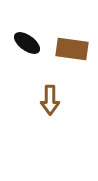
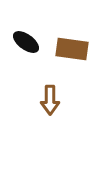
black ellipse: moved 1 px left, 1 px up
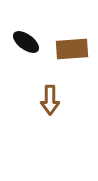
brown rectangle: rotated 12 degrees counterclockwise
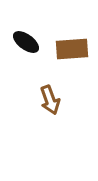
brown arrow: rotated 20 degrees counterclockwise
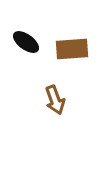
brown arrow: moved 5 px right
